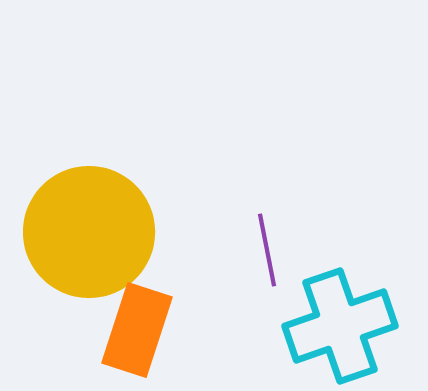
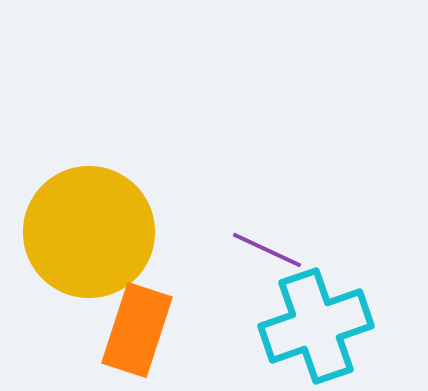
purple line: rotated 54 degrees counterclockwise
cyan cross: moved 24 px left
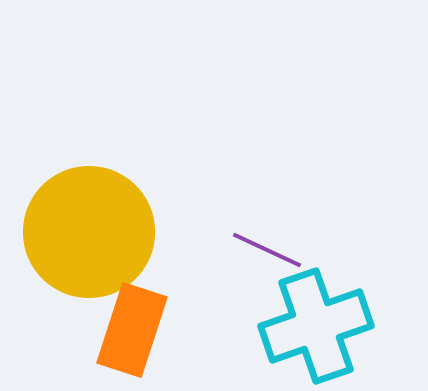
orange rectangle: moved 5 px left
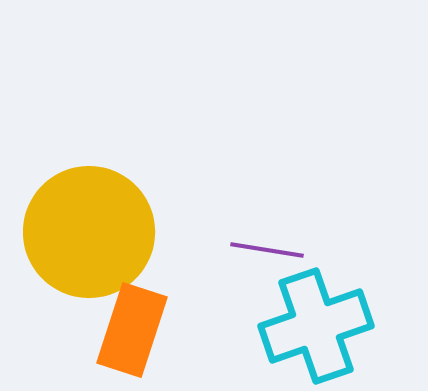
purple line: rotated 16 degrees counterclockwise
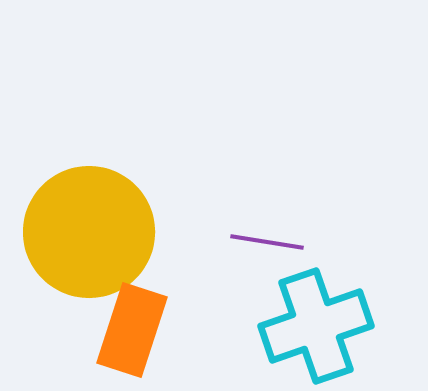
purple line: moved 8 px up
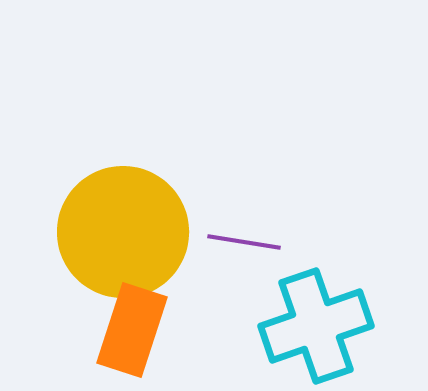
yellow circle: moved 34 px right
purple line: moved 23 px left
